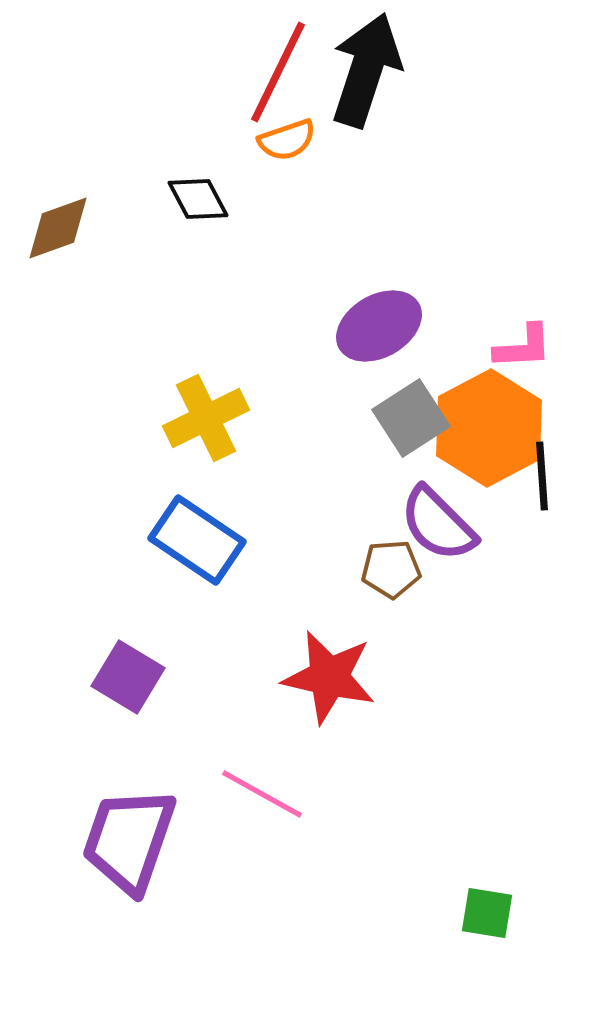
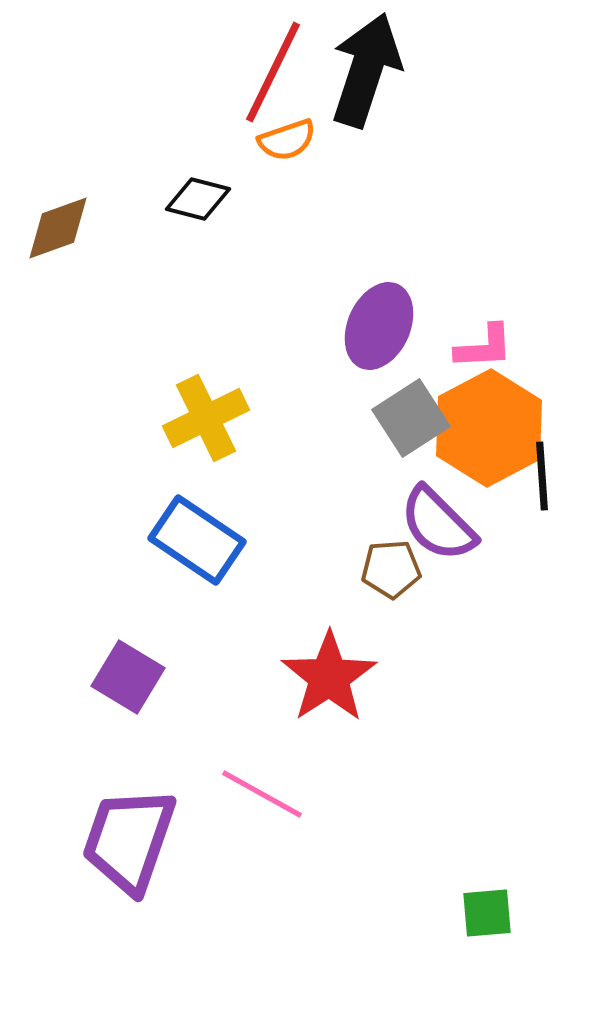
red line: moved 5 px left
black diamond: rotated 48 degrees counterclockwise
purple ellipse: rotated 36 degrees counterclockwise
pink L-shape: moved 39 px left
red star: rotated 26 degrees clockwise
green square: rotated 14 degrees counterclockwise
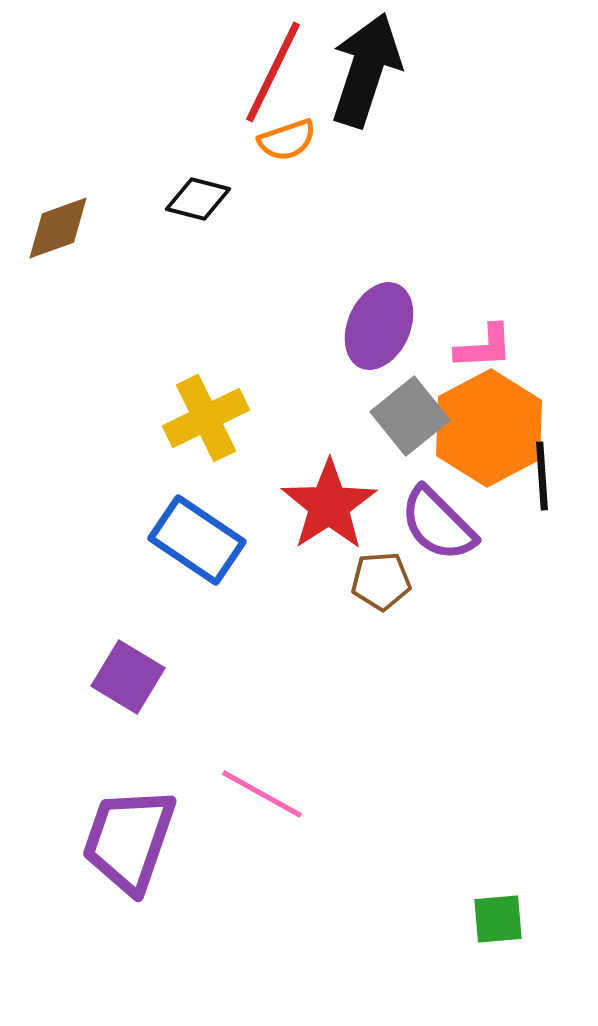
gray square: moved 1 px left, 2 px up; rotated 6 degrees counterclockwise
brown pentagon: moved 10 px left, 12 px down
red star: moved 172 px up
green square: moved 11 px right, 6 px down
